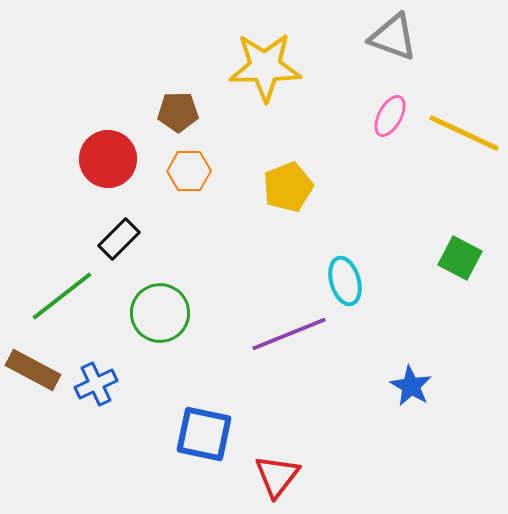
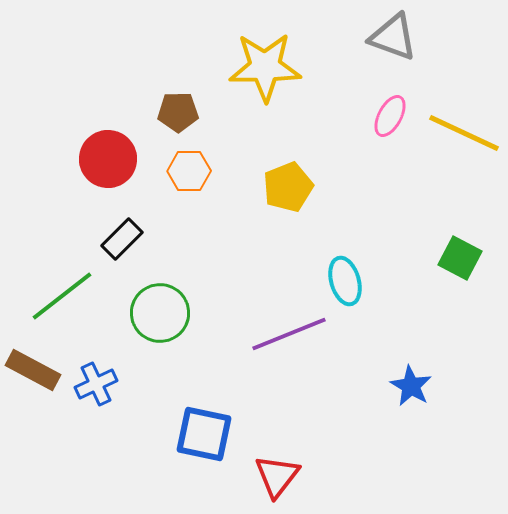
black rectangle: moved 3 px right
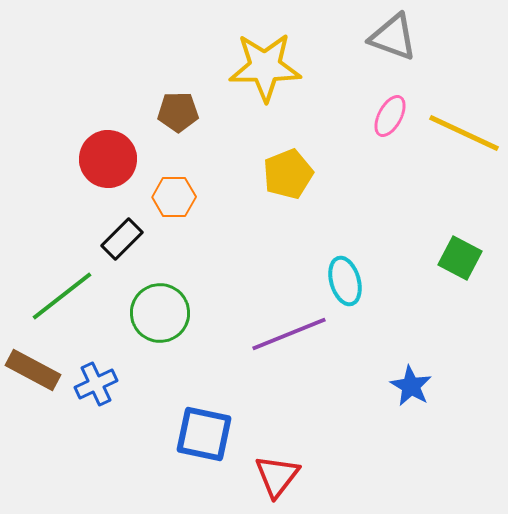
orange hexagon: moved 15 px left, 26 px down
yellow pentagon: moved 13 px up
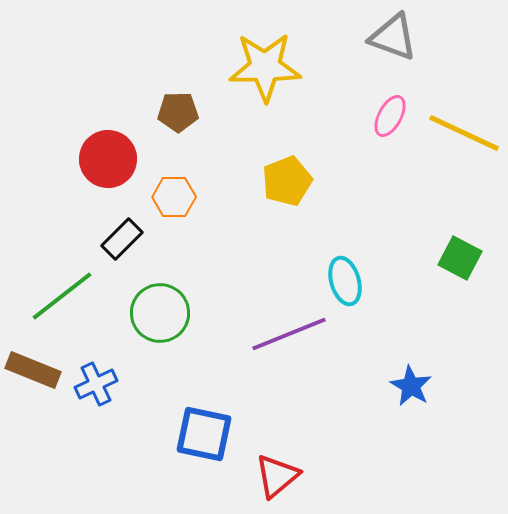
yellow pentagon: moved 1 px left, 7 px down
brown rectangle: rotated 6 degrees counterclockwise
red triangle: rotated 12 degrees clockwise
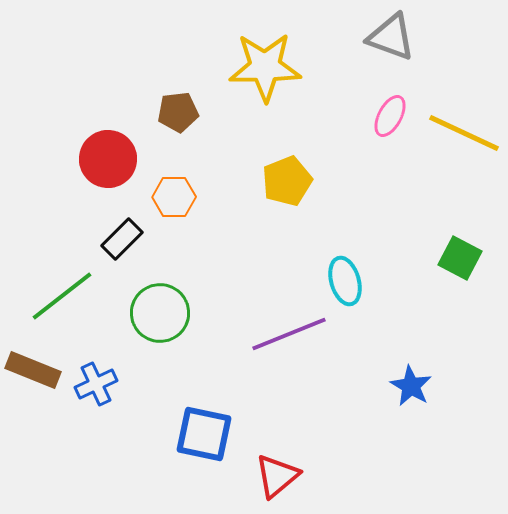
gray triangle: moved 2 px left
brown pentagon: rotated 6 degrees counterclockwise
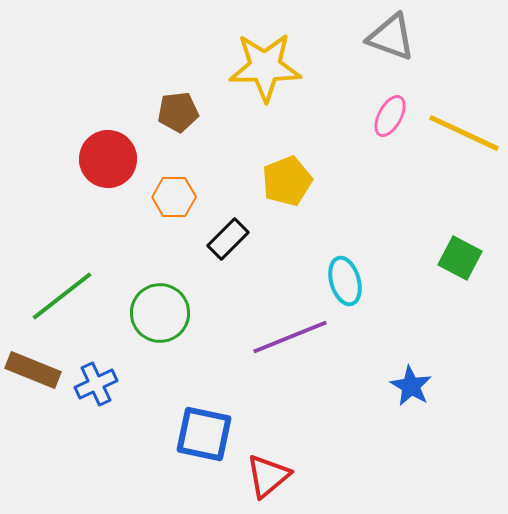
black rectangle: moved 106 px right
purple line: moved 1 px right, 3 px down
red triangle: moved 9 px left
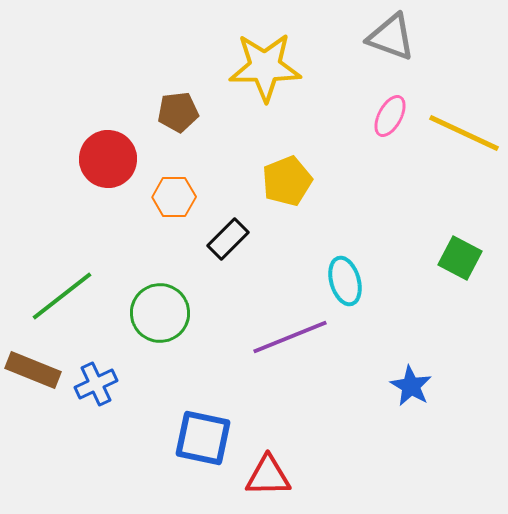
blue square: moved 1 px left, 4 px down
red triangle: rotated 39 degrees clockwise
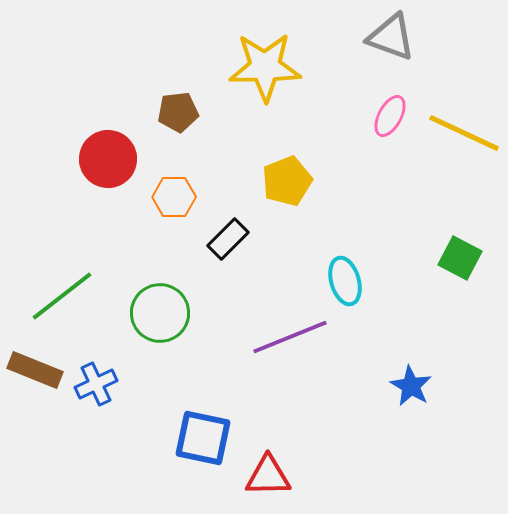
brown rectangle: moved 2 px right
